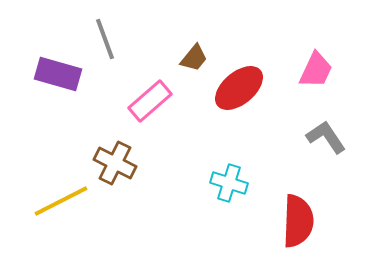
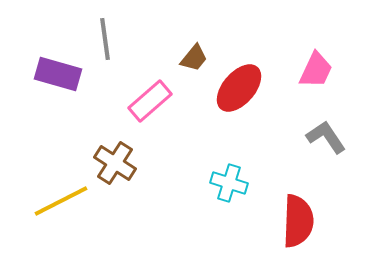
gray line: rotated 12 degrees clockwise
red ellipse: rotated 9 degrees counterclockwise
brown cross: rotated 6 degrees clockwise
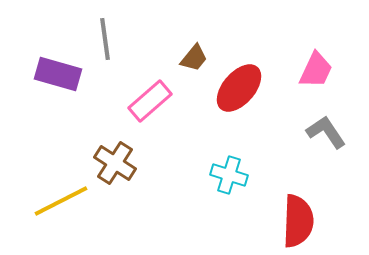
gray L-shape: moved 5 px up
cyan cross: moved 8 px up
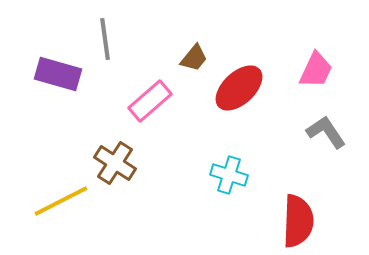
red ellipse: rotated 6 degrees clockwise
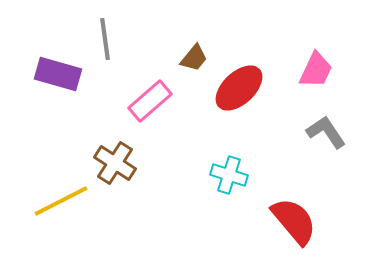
red semicircle: moved 4 px left; rotated 42 degrees counterclockwise
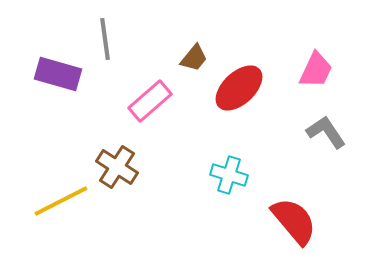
brown cross: moved 2 px right, 4 px down
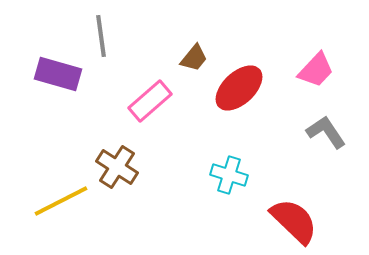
gray line: moved 4 px left, 3 px up
pink trapezoid: rotated 18 degrees clockwise
red semicircle: rotated 6 degrees counterclockwise
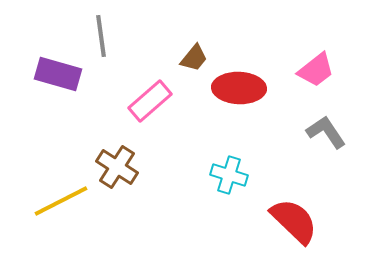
pink trapezoid: rotated 9 degrees clockwise
red ellipse: rotated 45 degrees clockwise
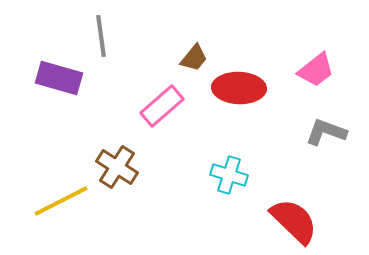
purple rectangle: moved 1 px right, 4 px down
pink rectangle: moved 12 px right, 5 px down
gray L-shape: rotated 36 degrees counterclockwise
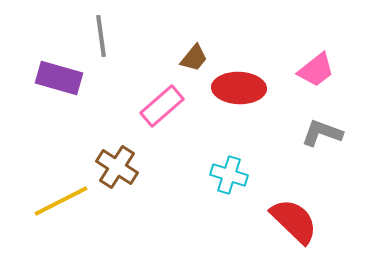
gray L-shape: moved 4 px left, 1 px down
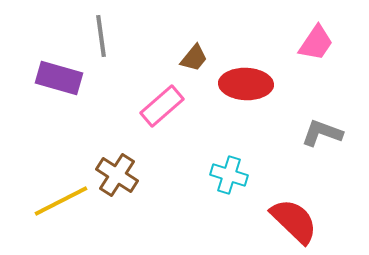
pink trapezoid: moved 27 px up; rotated 18 degrees counterclockwise
red ellipse: moved 7 px right, 4 px up
brown cross: moved 8 px down
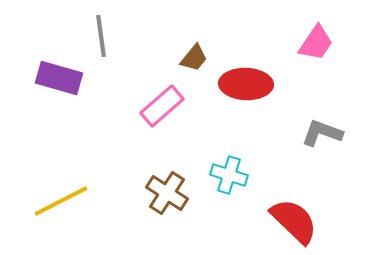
brown cross: moved 50 px right, 18 px down
